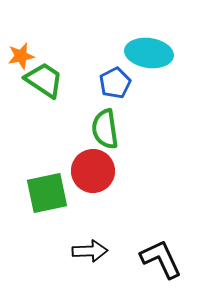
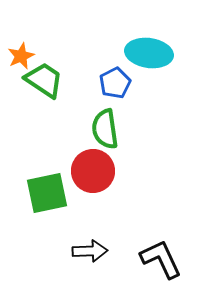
orange star: rotated 12 degrees counterclockwise
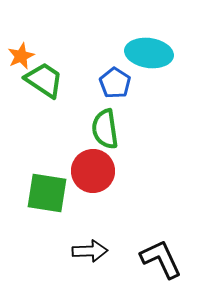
blue pentagon: rotated 12 degrees counterclockwise
green square: rotated 21 degrees clockwise
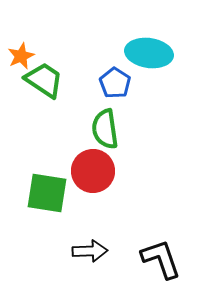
black L-shape: rotated 6 degrees clockwise
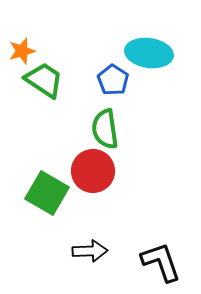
orange star: moved 1 px right, 5 px up; rotated 8 degrees clockwise
blue pentagon: moved 2 px left, 3 px up
green square: rotated 21 degrees clockwise
black L-shape: moved 3 px down
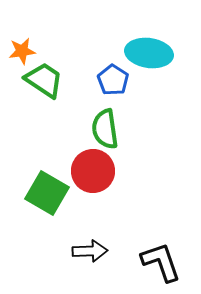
orange star: rotated 8 degrees clockwise
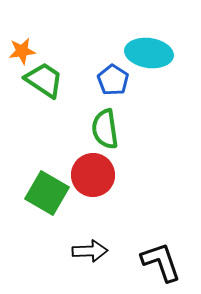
red circle: moved 4 px down
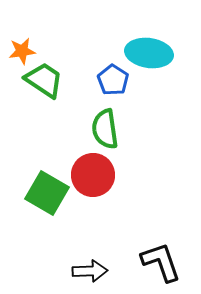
black arrow: moved 20 px down
